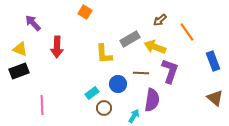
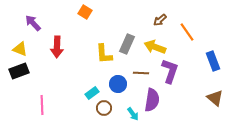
gray rectangle: moved 3 px left, 5 px down; rotated 36 degrees counterclockwise
cyan arrow: moved 1 px left, 2 px up; rotated 112 degrees clockwise
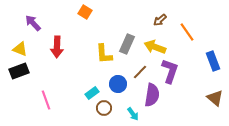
brown line: moved 1 px left, 1 px up; rotated 49 degrees counterclockwise
purple semicircle: moved 5 px up
pink line: moved 4 px right, 5 px up; rotated 18 degrees counterclockwise
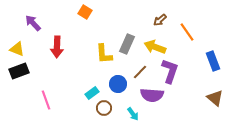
yellow triangle: moved 3 px left
purple semicircle: rotated 85 degrees clockwise
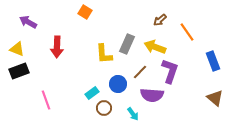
purple arrow: moved 5 px left, 1 px up; rotated 18 degrees counterclockwise
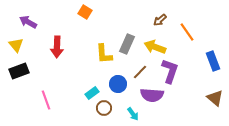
yellow triangle: moved 1 px left, 4 px up; rotated 28 degrees clockwise
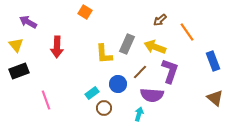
cyan arrow: moved 6 px right; rotated 128 degrees counterclockwise
